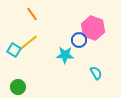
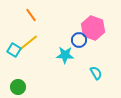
orange line: moved 1 px left, 1 px down
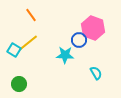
green circle: moved 1 px right, 3 px up
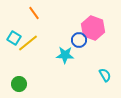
orange line: moved 3 px right, 2 px up
cyan square: moved 12 px up
cyan semicircle: moved 9 px right, 2 px down
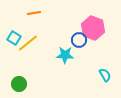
orange line: rotated 64 degrees counterclockwise
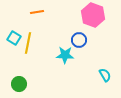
orange line: moved 3 px right, 1 px up
pink hexagon: moved 13 px up
yellow line: rotated 40 degrees counterclockwise
